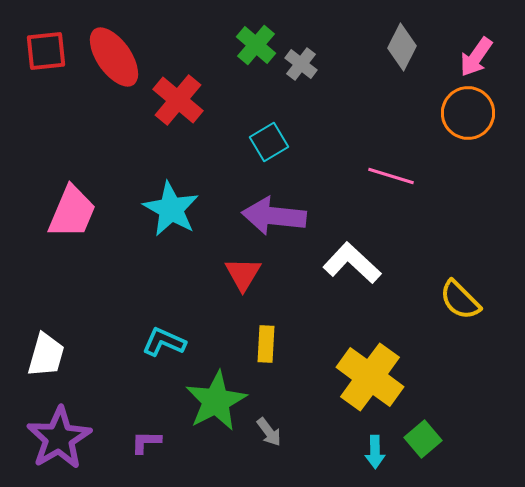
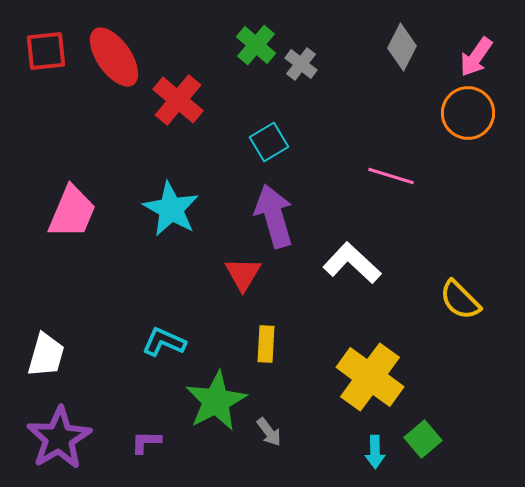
purple arrow: rotated 68 degrees clockwise
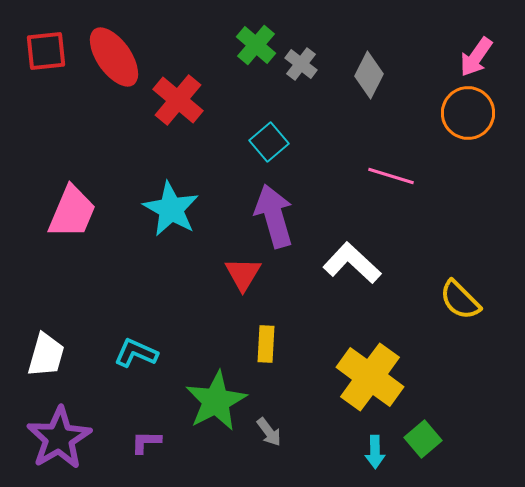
gray diamond: moved 33 px left, 28 px down
cyan square: rotated 9 degrees counterclockwise
cyan L-shape: moved 28 px left, 11 px down
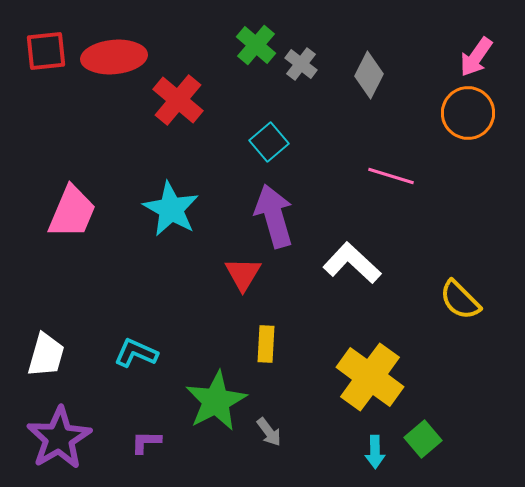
red ellipse: rotated 60 degrees counterclockwise
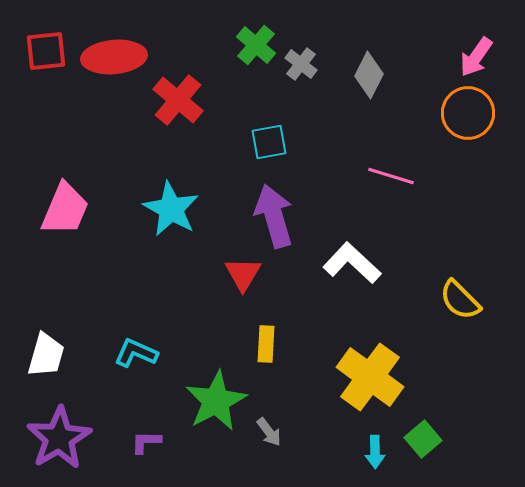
cyan square: rotated 30 degrees clockwise
pink trapezoid: moved 7 px left, 3 px up
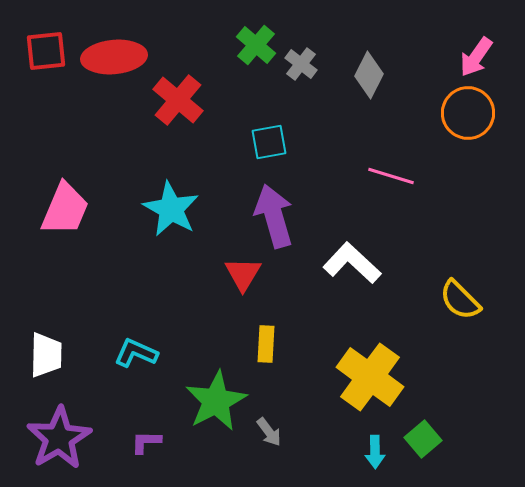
white trapezoid: rotated 15 degrees counterclockwise
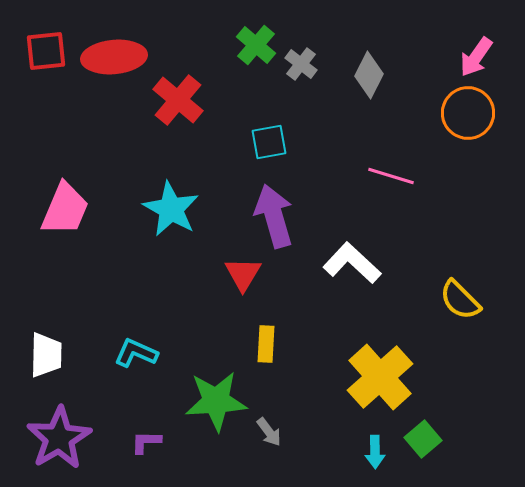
yellow cross: moved 10 px right; rotated 12 degrees clockwise
green star: rotated 24 degrees clockwise
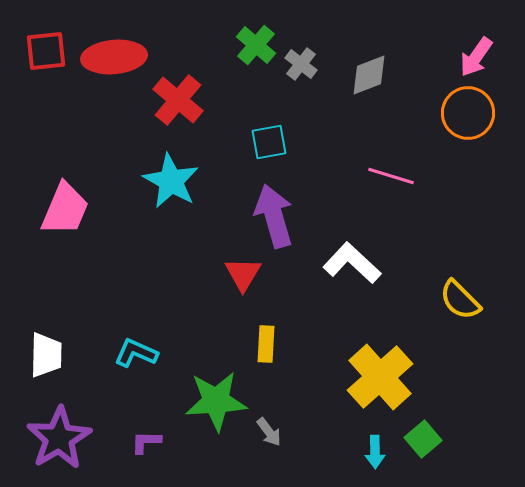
gray diamond: rotated 42 degrees clockwise
cyan star: moved 28 px up
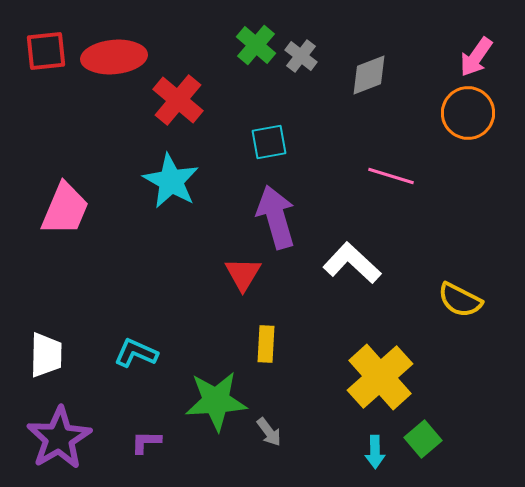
gray cross: moved 8 px up
purple arrow: moved 2 px right, 1 px down
yellow semicircle: rotated 18 degrees counterclockwise
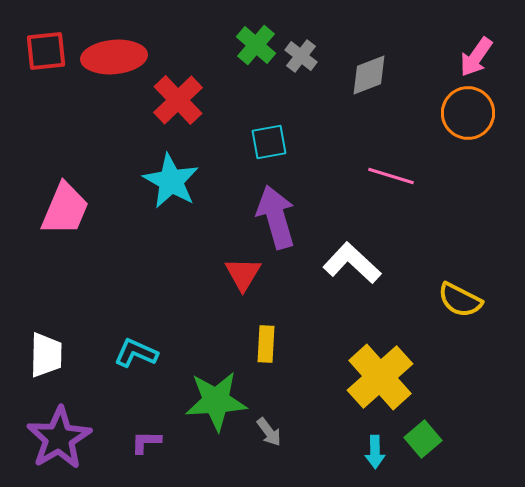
red cross: rotated 6 degrees clockwise
